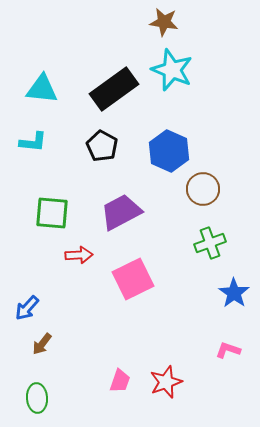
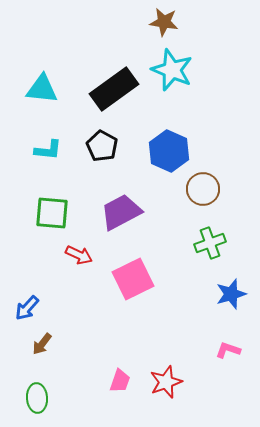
cyan L-shape: moved 15 px right, 8 px down
red arrow: rotated 28 degrees clockwise
blue star: moved 3 px left, 1 px down; rotated 20 degrees clockwise
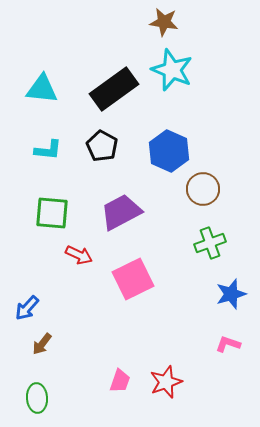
pink L-shape: moved 6 px up
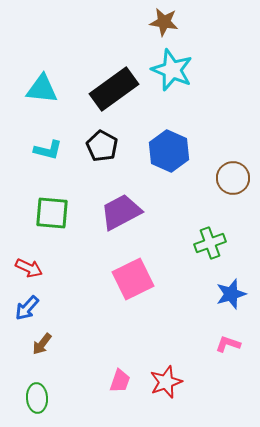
cyan L-shape: rotated 8 degrees clockwise
brown circle: moved 30 px right, 11 px up
red arrow: moved 50 px left, 13 px down
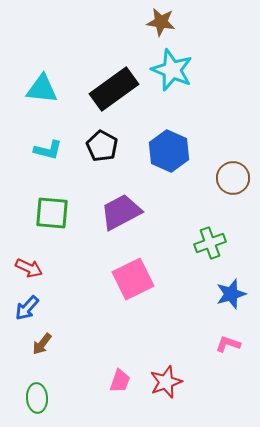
brown star: moved 3 px left
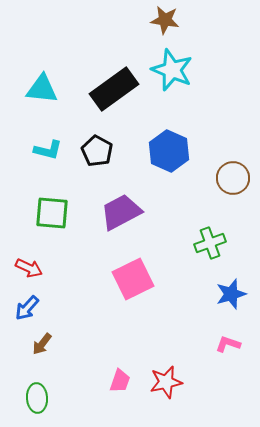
brown star: moved 4 px right, 2 px up
black pentagon: moved 5 px left, 5 px down
red star: rotated 8 degrees clockwise
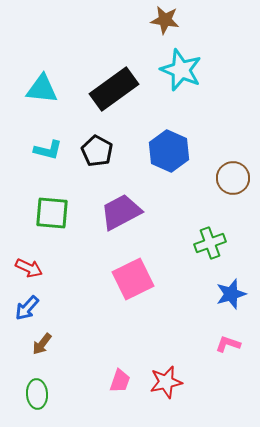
cyan star: moved 9 px right
green ellipse: moved 4 px up
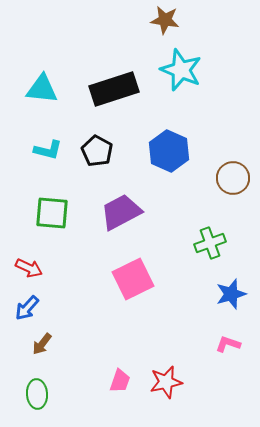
black rectangle: rotated 18 degrees clockwise
